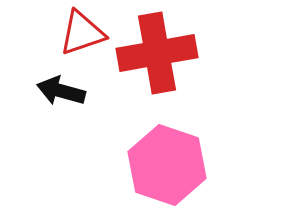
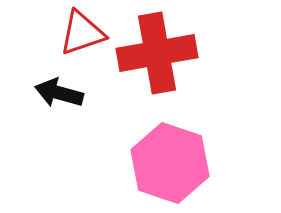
black arrow: moved 2 px left, 2 px down
pink hexagon: moved 3 px right, 2 px up
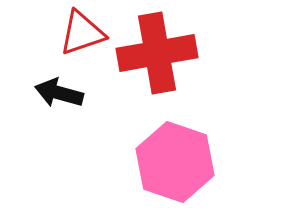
pink hexagon: moved 5 px right, 1 px up
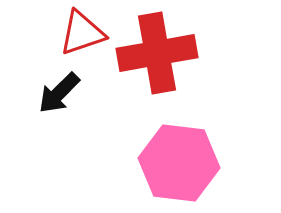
black arrow: rotated 60 degrees counterclockwise
pink hexagon: moved 4 px right, 1 px down; rotated 12 degrees counterclockwise
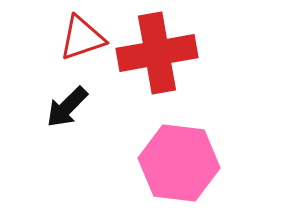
red triangle: moved 5 px down
black arrow: moved 8 px right, 14 px down
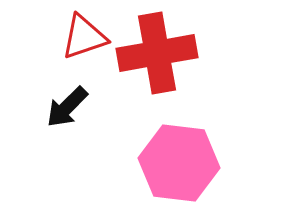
red triangle: moved 2 px right, 1 px up
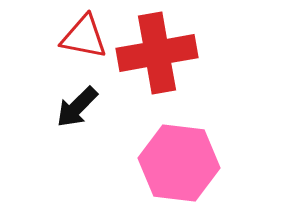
red triangle: rotated 30 degrees clockwise
black arrow: moved 10 px right
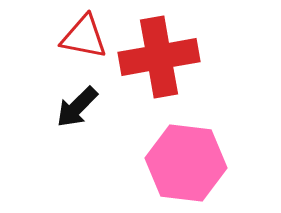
red cross: moved 2 px right, 4 px down
pink hexagon: moved 7 px right
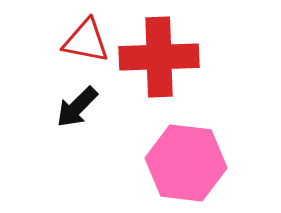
red triangle: moved 2 px right, 4 px down
red cross: rotated 8 degrees clockwise
